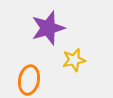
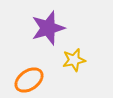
orange ellipse: rotated 44 degrees clockwise
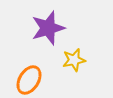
orange ellipse: rotated 24 degrees counterclockwise
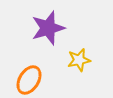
yellow star: moved 5 px right
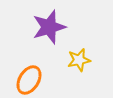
purple star: moved 1 px right, 1 px up
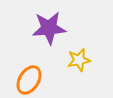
purple star: moved 1 px down; rotated 12 degrees clockwise
